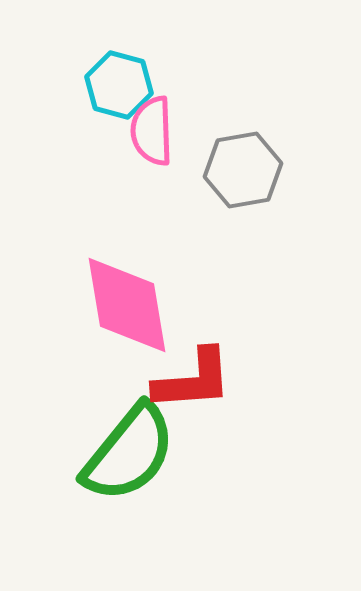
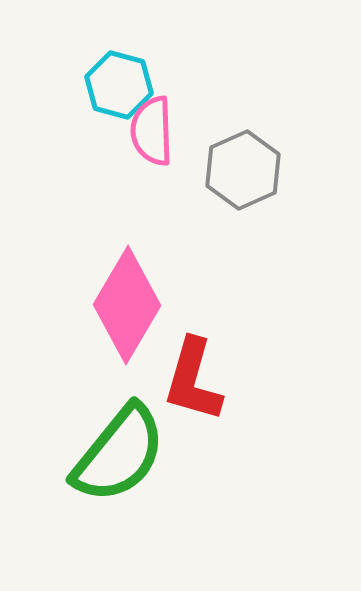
gray hexagon: rotated 14 degrees counterclockwise
pink diamond: rotated 40 degrees clockwise
red L-shape: rotated 110 degrees clockwise
green semicircle: moved 10 px left, 1 px down
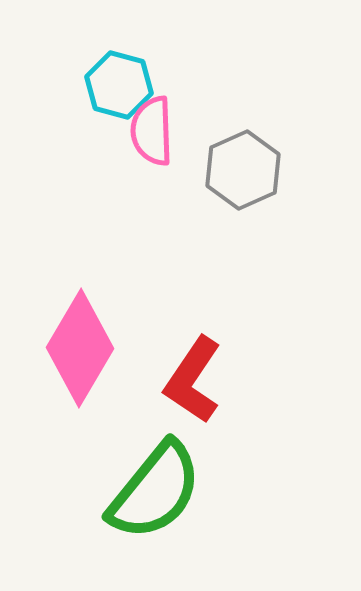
pink diamond: moved 47 px left, 43 px down
red L-shape: rotated 18 degrees clockwise
green semicircle: moved 36 px right, 37 px down
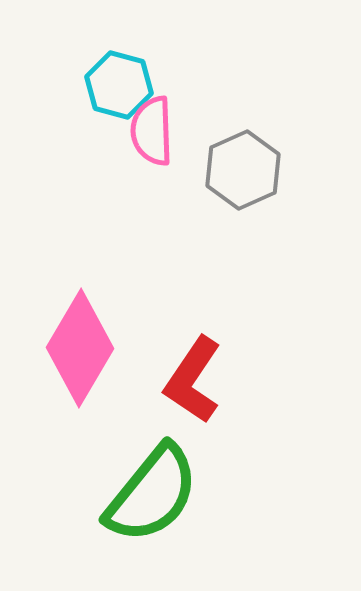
green semicircle: moved 3 px left, 3 px down
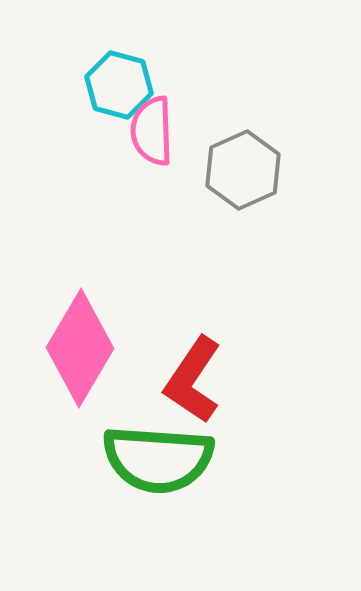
green semicircle: moved 6 px right, 35 px up; rotated 55 degrees clockwise
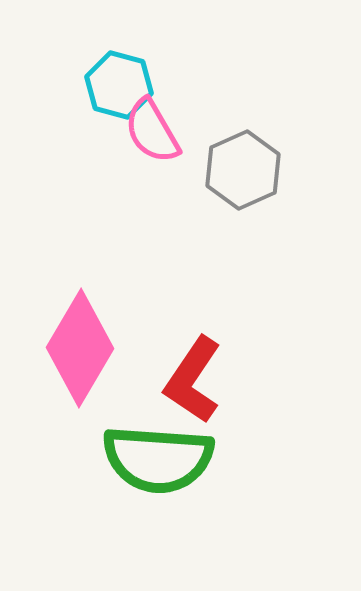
pink semicircle: rotated 28 degrees counterclockwise
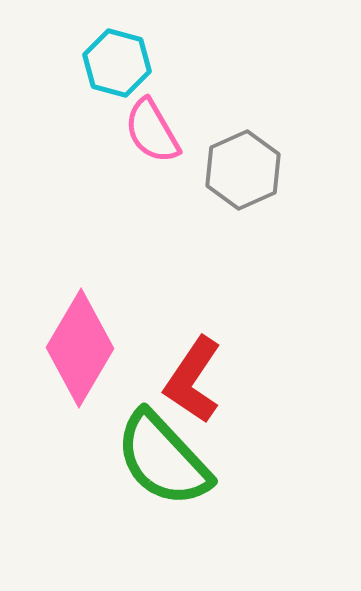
cyan hexagon: moved 2 px left, 22 px up
green semicircle: moved 5 px right; rotated 43 degrees clockwise
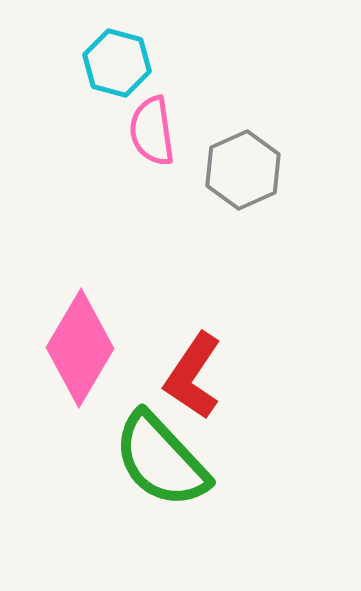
pink semicircle: rotated 22 degrees clockwise
red L-shape: moved 4 px up
green semicircle: moved 2 px left, 1 px down
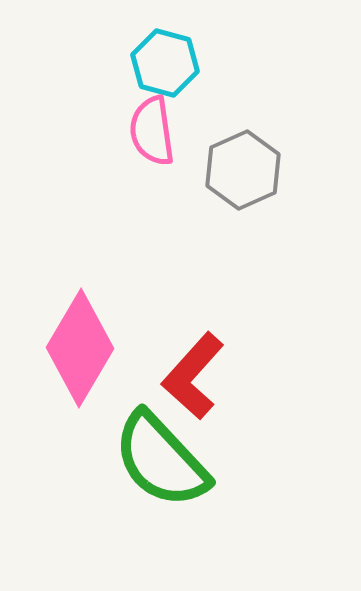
cyan hexagon: moved 48 px right
red L-shape: rotated 8 degrees clockwise
